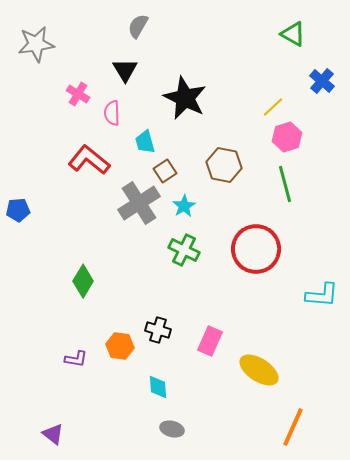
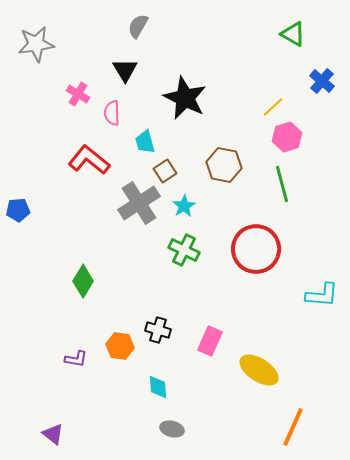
green line: moved 3 px left
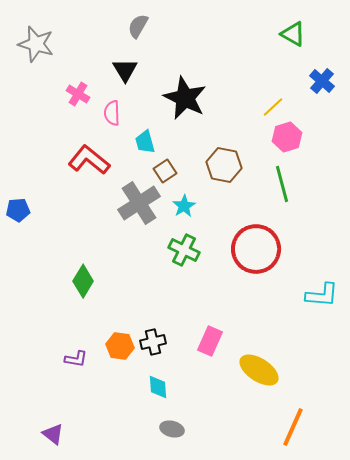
gray star: rotated 24 degrees clockwise
black cross: moved 5 px left, 12 px down; rotated 30 degrees counterclockwise
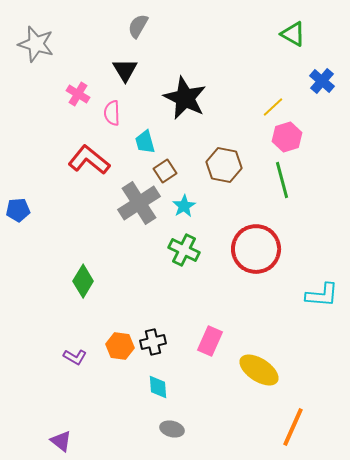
green line: moved 4 px up
purple L-shape: moved 1 px left, 2 px up; rotated 20 degrees clockwise
purple triangle: moved 8 px right, 7 px down
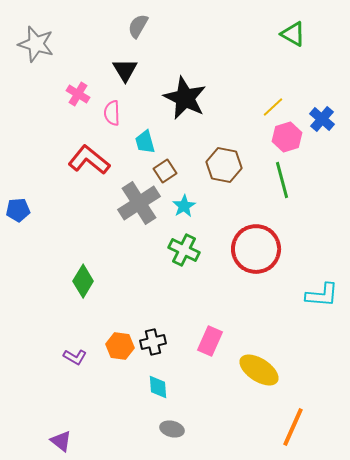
blue cross: moved 38 px down
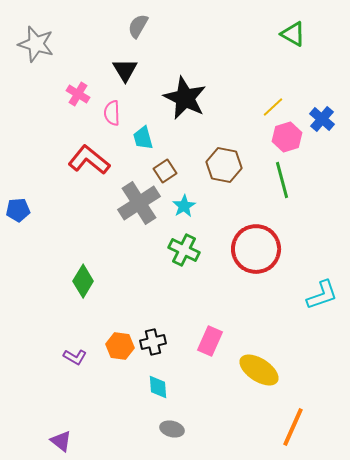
cyan trapezoid: moved 2 px left, 4 px up
cyan L-shape: rotated 24 degrees counterclockwise
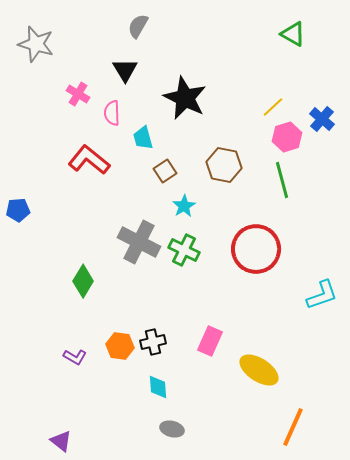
gray cross: moved 39 px down; rotated 30 degrees counterclockwise
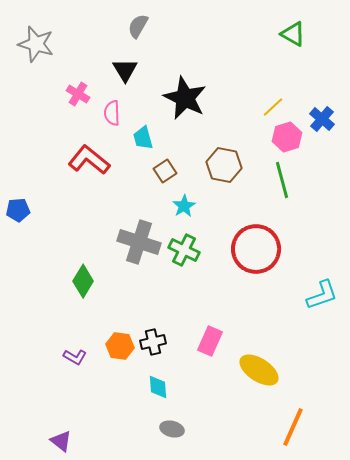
gray cross: rotated 9 degrees counterclockwise
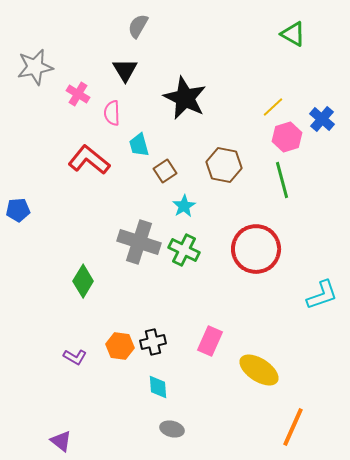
gray star: moved 1 px left, 23 px down; rotated 27 degrees counterclockwise
cyan trapezoid: moved 4 px left, 7 px down
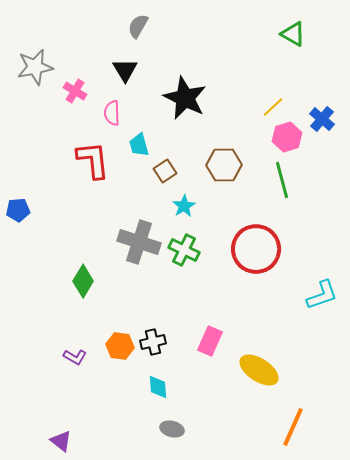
pink cross: moved 3 px left, 3 px up
red L-shape: moved 4 px right; rotated 45 degrees clockwise
brown hexagon: rotated 12 degrees counterclockwise
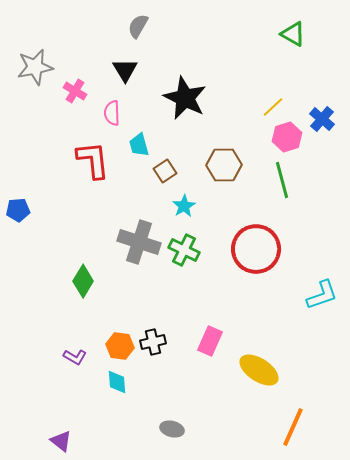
cyan diamond: moved 41 px left, 5 px up
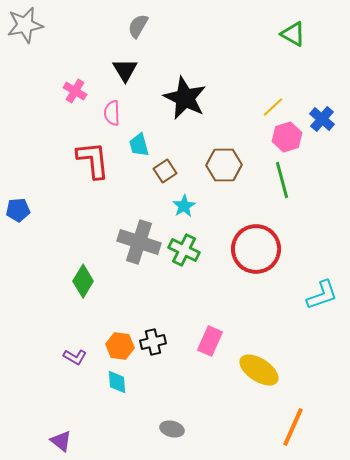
gray star: moved 10 px left, 42 px up
